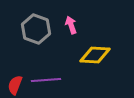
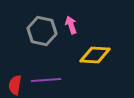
gray hexagon: moved 6 px right, 2 px down; rotated 8 degrees counterclockwise
red semicircle: rotated 12 degrees counterclockwise
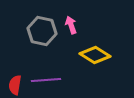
yellow diamond: rotated 28 degrees clockwise
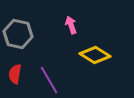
gray hexagon: moved 24 px left, 3 px down
purple line: moved 3 px right; rotated 64 degrees clockwise
red semicircle: moved 11 px up
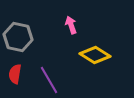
gray hexagon: moved 3 px down
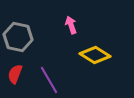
red semicircle: rotated 12 degrees clockwise
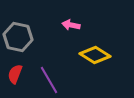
pink arrow: rotated 60 degrees counterclockwise
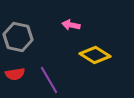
red semicircle: rotated 120 degrees counterclockwise
